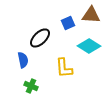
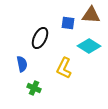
blue square: rotated 32 degrees clockwise
black ellipse: rotated 20 degrees counterclockwise
blue semicircle: moved 1 px left, 4 px down
yellow L-shape: rotated 30 degrees clockwise
green cross: moved 3 px right, 2 px down
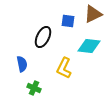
brown triangle: moved 2 px right, 1 px up; rotated 30 degrees counterclockwise
blue square: moved 2 px up
black ellipse: moved 3 px right, 1 px up
cyan diamond: rotated 25 degrees counterclockwise
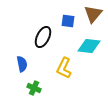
brown triangle: rotated 24 degrees counterclockwise
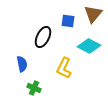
cyan diamond: rotated 20 degrees clockwise
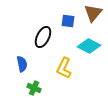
brown triangle: moved 1 px up
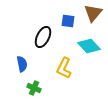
cyan diamond: rotated 20 degrees clockwise
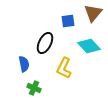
blue square: rotated 16 degrees counterclockwise
black ellipse: moved 2 px right, 6 px down
blue semicircle: moved 2 px right
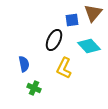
blue square: moved 4 px right, 1 px up
black ellipse: moved 9 px right, 3 px up
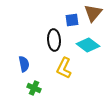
black ellipse: rotated 30 degrees counterclockwise
cyan diamond: moved 1 px left, 1 px up; rotated 10 degrees counterclockwise
